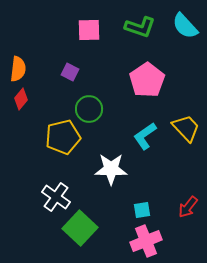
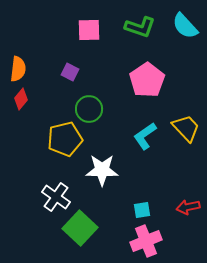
yellow pentagon: moved 2 px right, 2 px down
white star: moved 9 px left, 1 px down
red arrow: rotated 40 degrees clockwise
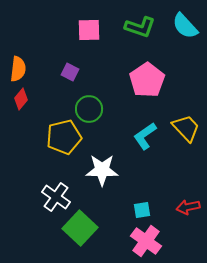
yellow pentagon: moved 1 px left, 2 px up
pink cross: rotated 32 degrees counterclockwise
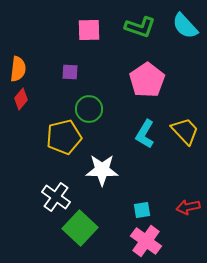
purple square: rotated 24 degrees counterclockwise
yellow trapezoid: moved 1 px left, 3 px down
cyan L-shape: moved 2 px up; rotated 24 degrees counterclockwise
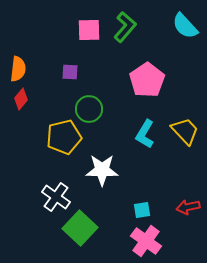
green L-shape: moved 15 px left; rotated 68 degrees counterclockwise
